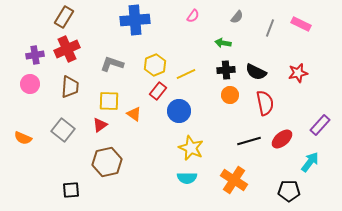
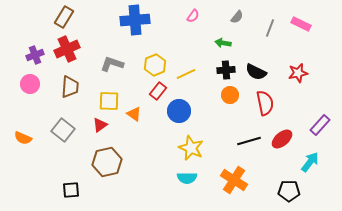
purple cross: rotated 12 degrees counterclockwise
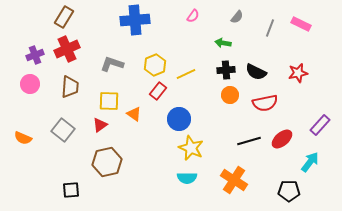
red semicircle: rotated 90 degrees clockwise
blue circle: moved 8 px down
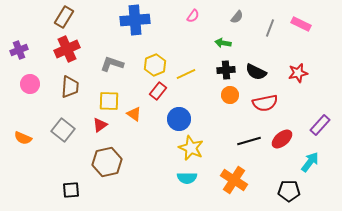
purple cross: moved 16 px left, 5 px up
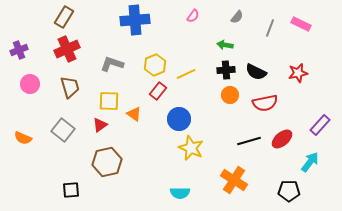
green arrow: moved 2 px right, 2 px down
brown trapezoid: rotated 20 degrees counterclockwise
cyan semicircle: moved 7 px left, 15 px down
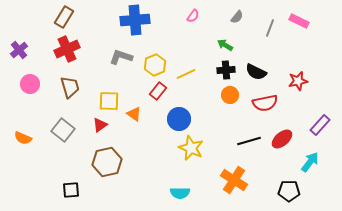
pink rectangle: moved 2 px left, 3 px up
green arrow: rotated 21 degrees clockwise
purple cross: rotated 18 degrees counterclockwise
gray L-shape: moved 9 px right, 7 px up
red star: moved 8 px down
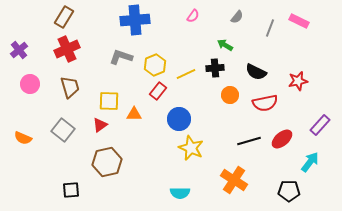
black cross: moved 11 px left, 2 px up
orange triangle: rotated 35 degrees counterclockwise
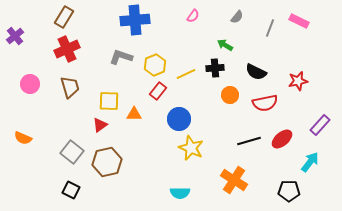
purple cross: moved 4 px left, 14 px up
gray square: moved 9 px right, 22 px down
black square: rotated 30 degrees clockwise
